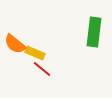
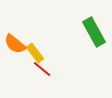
green rectangle: rotated 36 degrees counterclockwise
yellow rectangle: rotated 30 degrees clockwise
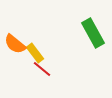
green rectangle: moved 1 px left, 1 px down
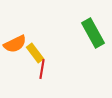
orange semicircle: rotated 65 degrees counterclockwise
red line: rotated 60 degrees clockwise
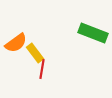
green rectangle: rotated 40 degrees counterclockwise
orange semicircle: moved 1 px right, 1 px up; rotated 10 degrees counterclockwise
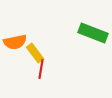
orange semicircle: moved 1 px left, 1 px up; rotated 25 degrees clockwise
red line: moved 1 px left
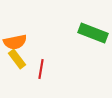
yellow rectangle: moved 18 px left, 6 px down
